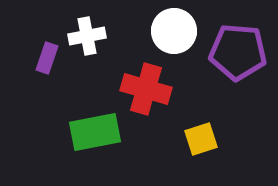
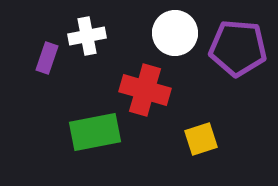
white circle: moved 1 px right, 2 px down
purple pentagon: moved 4 px up
red cross: moved 1 px left, 1 px down
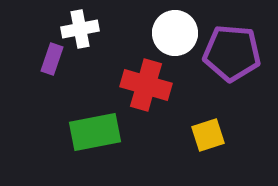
white cross: moved 7 px left, 7 px up
purple pentagon: moved 6 px left, 5 px down
purple rectangle: moved 5 px right, 1 px down
red cross: moved 1 px right, 5 px up
yellow square: moved 7 px right, 4 px up
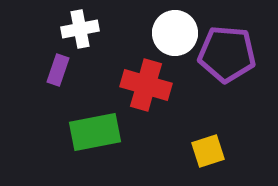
purple pentagon: moved 5 px left, 1 px down
purple rectangle: moved 6 px right, 11 px down
yellow square: moved 16 px down
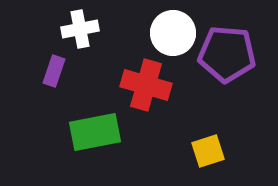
white circle: moved 2 px left
purple rectangle: moved 4 px left, 1 px down
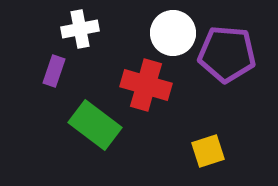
green rectangle: moved 7 px up; rotated 48 degrees clockwise
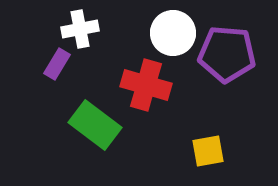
purple rectangle: moved 3 px right, 7 px up; rotated 12 degrees clockwise
yellow square: rotated 8 degrees clockwise
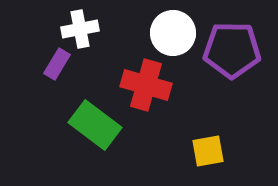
purple pentagon: moved 5 px right, 4 px up; rotated 4 degrees counterclockwise
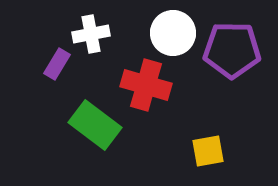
white cross: moved 11 px right, 5 px down
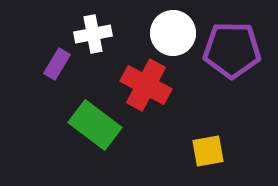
white cross: moved 2 px right
red cross: rotated 12 degrees clockwise
